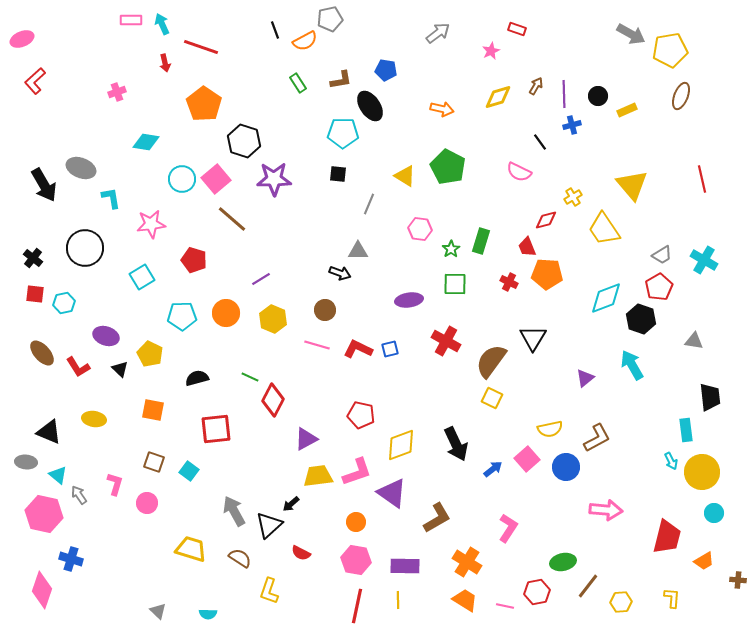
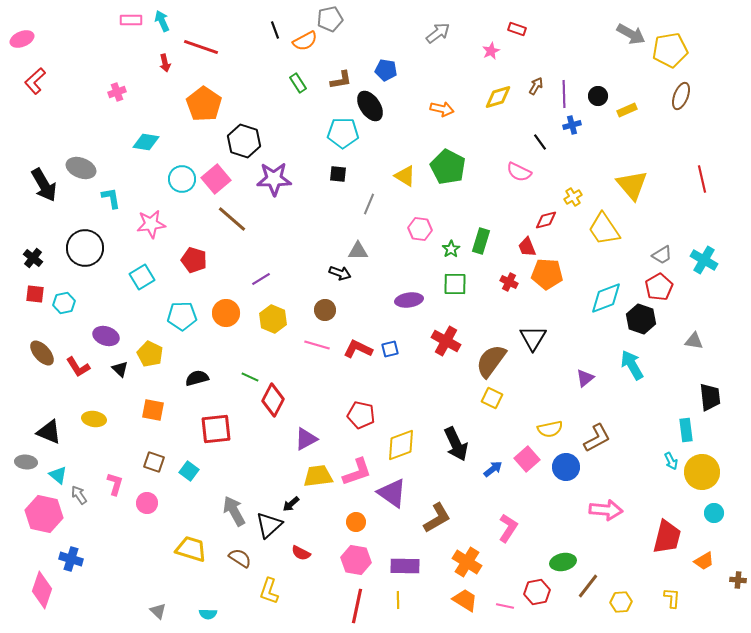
cyan arrow at (162, 24): moved 3 px up
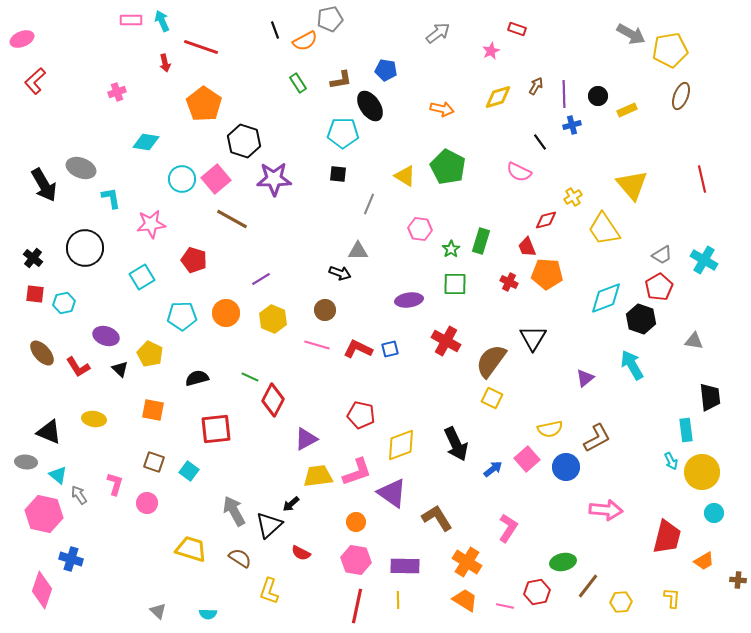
brown line at (232, 219): rotated 12 degrees counterclockwise
brown L-shape at (437, 518): rotated 92 degrees counterclockwise
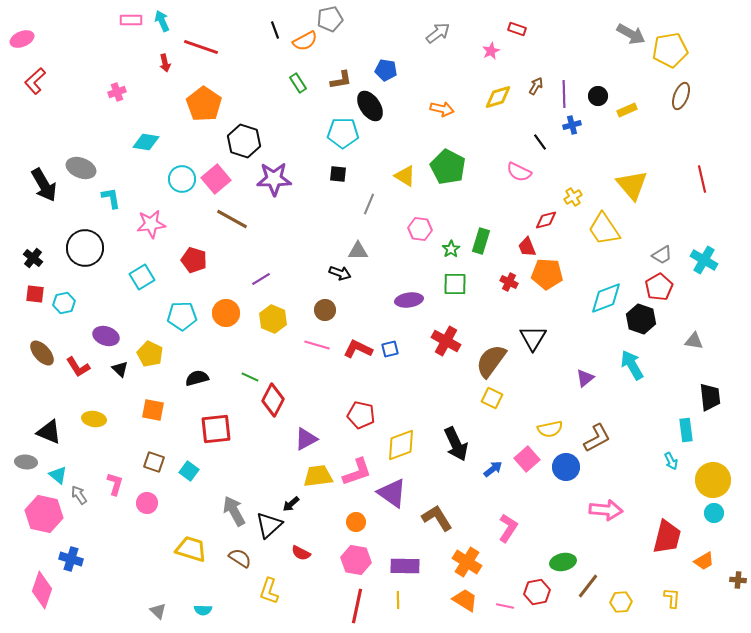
yellow circle at (702, 472): moved 11 px right, 8 px down
cyan semicircle at (208, 614): moved 5 px left, 4 px up
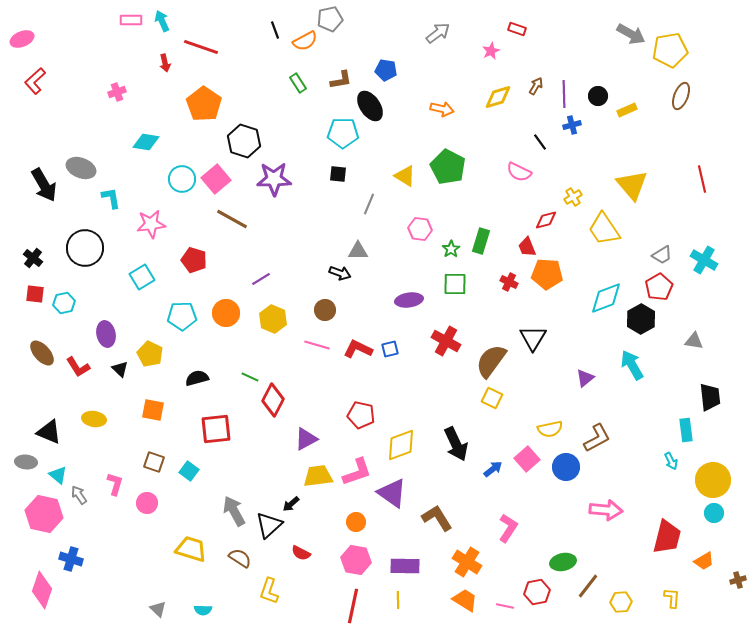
black hexagon at (641, 319): rotated 12 degrees clockwise
purple ellipse at (106, 336): moved 2 px up; rotated 60 degrees clockwise
brown cross at (738, 580): rotated 21 degrees counterclockwise
red line at (357, 606): moved 4 px left
gray triangle at (158, 611): moved 2 px up
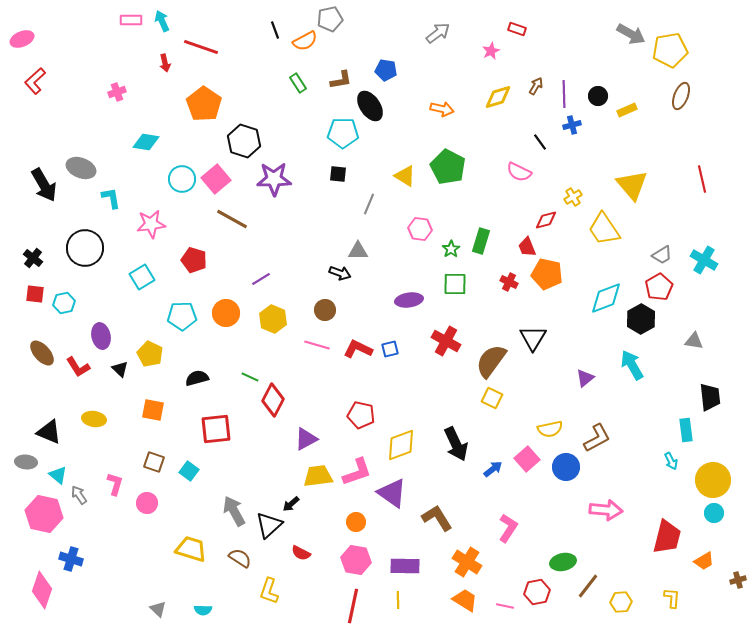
orange pentagon at (547, 274): rotated 8 degrees clockwise
purple ellipse at (106, 334): moved 5 px left, 2 px down
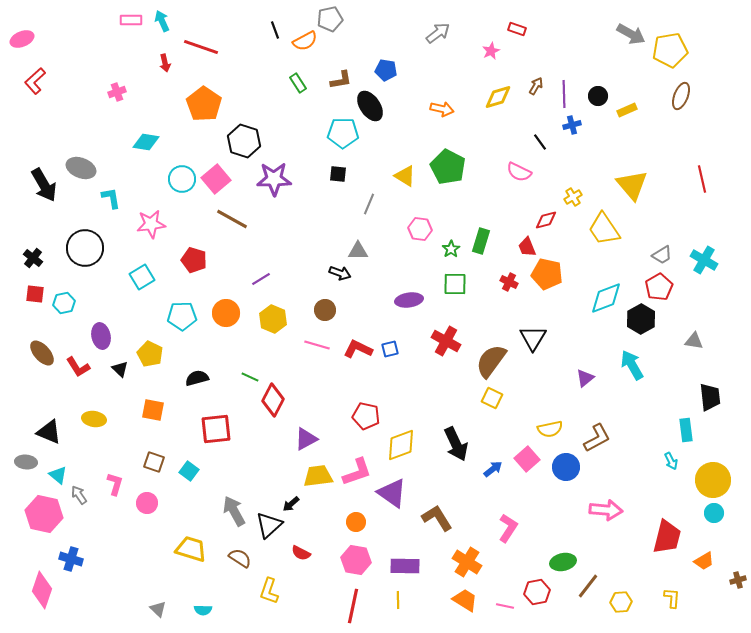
red pentagon at (361, 415): moved 5 px right, 1 px down
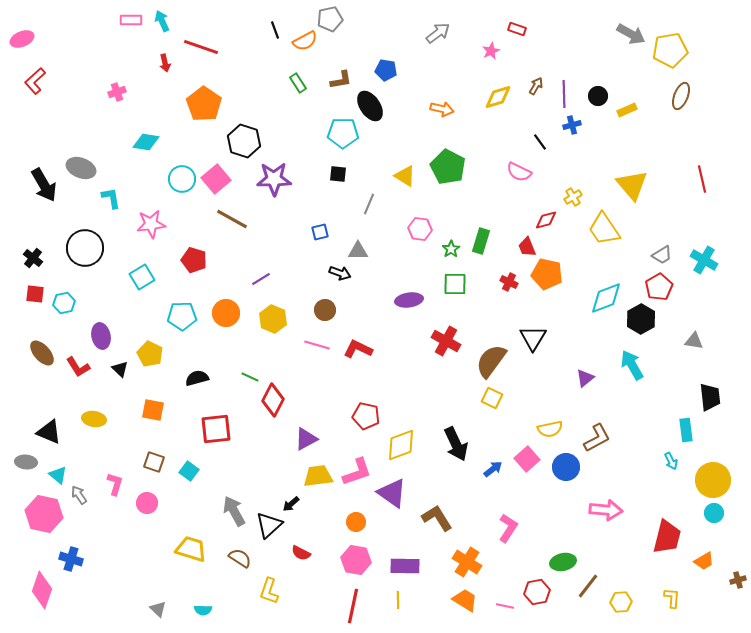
blue square at (390, 349): moved 70 px left, 117 px up
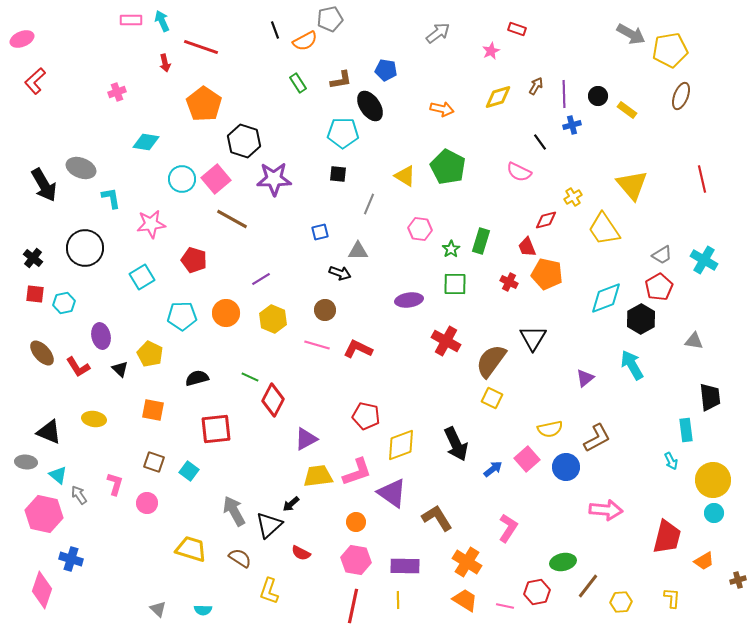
yellow rectangle at (627, 110): rotated 60 degrees clockwise
